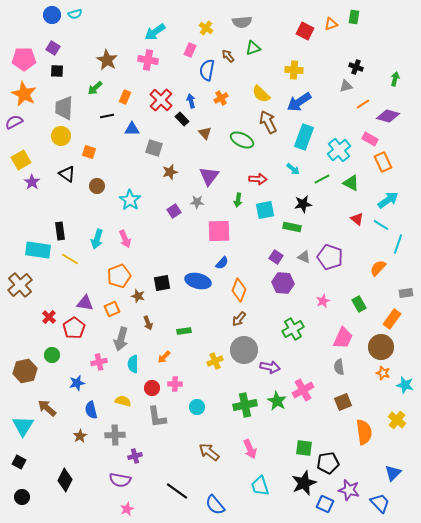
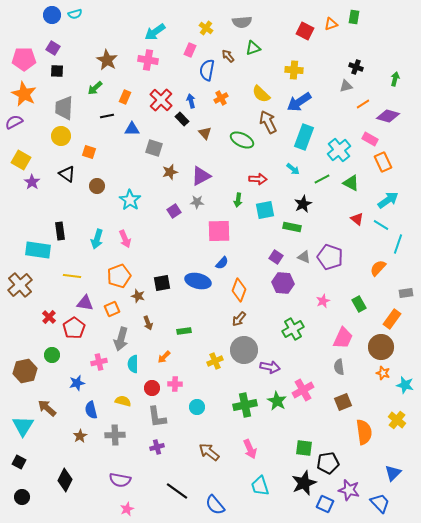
yellow square at (21, 160): rotated 30 degrees counterclockwise
purple triangle at (209, 176): moved 8 px left; rotated 25 degrees clockwise
black star at (303, 204): rotated 18 degrees counterclockwise
yellow line at (70, 259): moved 2 px right, 17 px down; rotated 24 degrees counterclockwise
purple cross at (135, 456): moved 22 px right, 9 px up
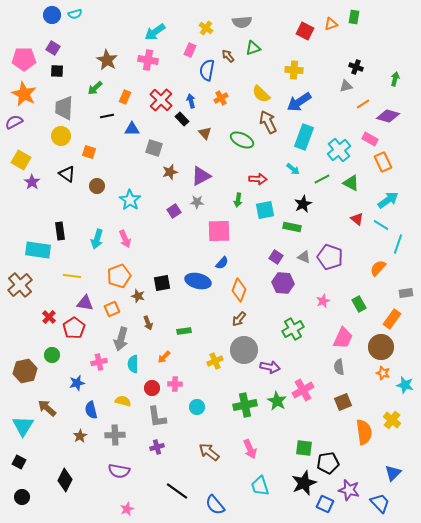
yellow cross at (397, 420): moved 5 px left
purple semicircle at (120, 480): moved 1 px left, 9 px up
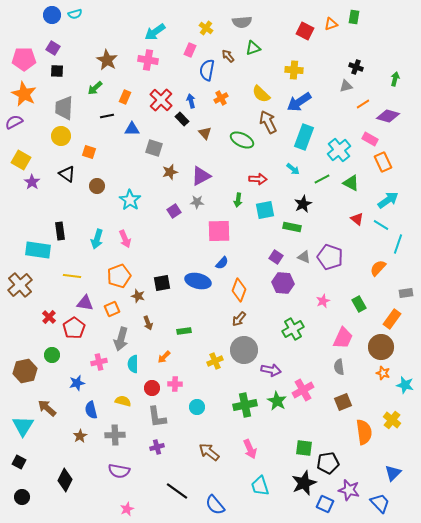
purple arrow at (270, 367): moved 1 px right, 3 px down
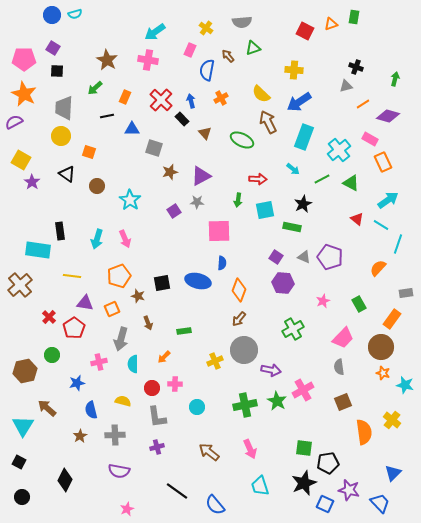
blue semicircle at (222, 263): rotated 40 degrees counterclockwise
pink trapezoid at (343, 338): rotated 20 degrees clockwise
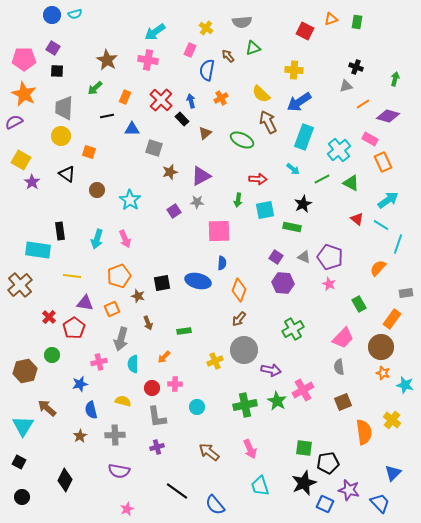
green rectangle at (354, 17): moved 3 px right, 5 px down
orange triangle at (331, 24): moved 5 px up
brown triangle at (205, 133): rotated 32 degrees clockwise
brown circle at (97, 186): moved 4 px down
pink star at (323, 301): moved 6 px right, 17 px up; rotated 24 degrees counterclockwise
blue star at (77, 383): moved 3 px right, 1 px down
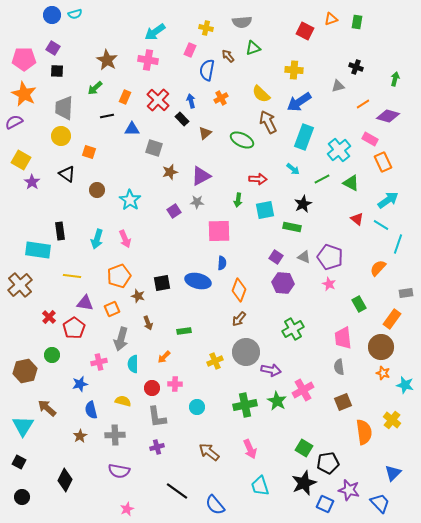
yellow cross at (206, 28): rotated 24 degrees counterclockwise
gray triangle at (346, 86): moved 8 px left
red cross at (161, 100): moved 3 px left
pink trapezoid at (343, 338): rotated 130 degrees clockwise
gray circle at (244, 350): moved 2 px right, 2 px down
green square at (304, 448): rotated 24 degrees clockwise
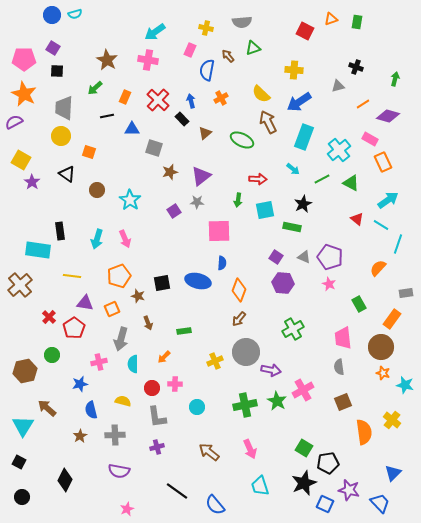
purple triangle at (201, 176): rotated 10 degrees counterclockwise
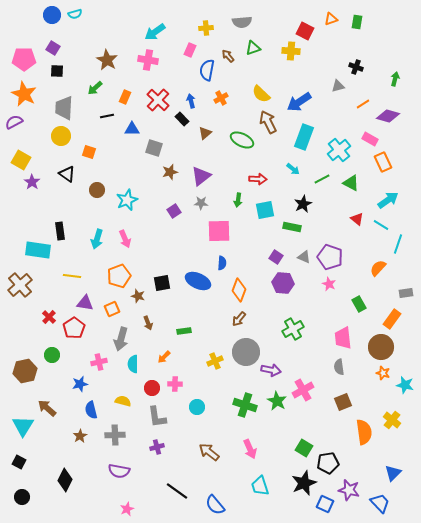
yellow cross at (206, 28): rotated 16 degrees counterclockwise
yellow cross at (294, 70): moved 3 px left, 19 px up
cyan star at (130, 200): moved 3 px left; rotated 15 degrees clockwise
gray star at (197, 202): moved 4 px right, 1 px down
blue ellipse at (198, 281): rotated 10 degrees clockwise
green cross at (245, 405): rotated 30 degrees clockwise
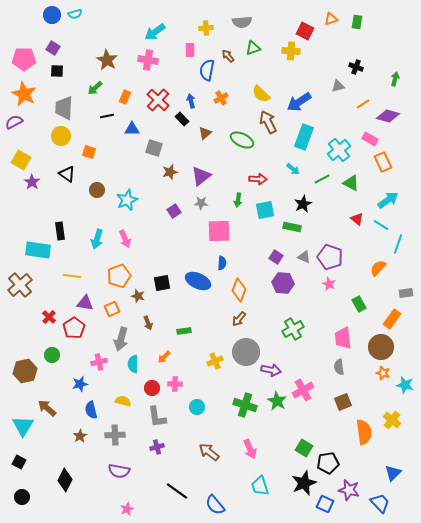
pink rectangle at (190, 50): rotated 24 degrees counterclockwise
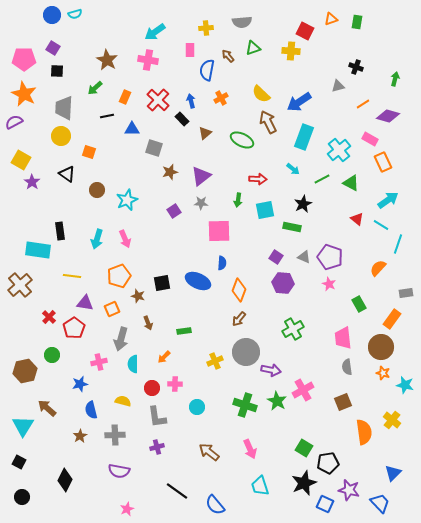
gray semicircle at (339, 367): moved 8 px right
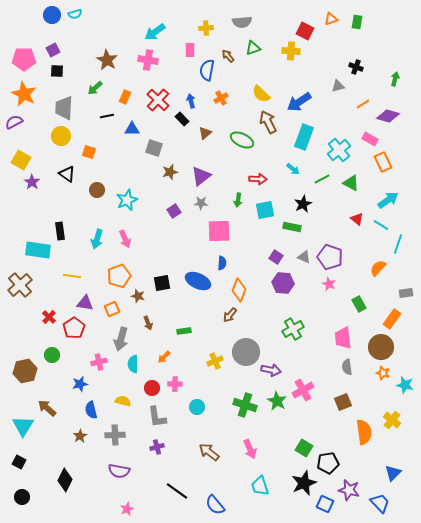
purple square at (53, 48): moved 2 px down; rotated 32 degrees clockwise
brown arrow at (239, 319): moved 9 px left, 4 px up
